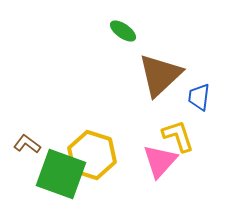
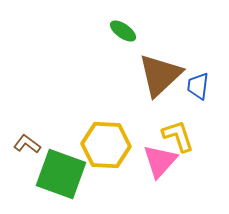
blue trapezoid: moved 1 px left, 11 px up
yellow hexagon: moved 14 px right, 10 px up; rotated 15 degrees counterclockwise
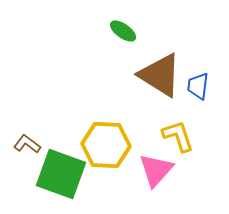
brown triangle: rotated 45 degrees counterclockwise
pink triangle: moved 4 px left, 9 px down
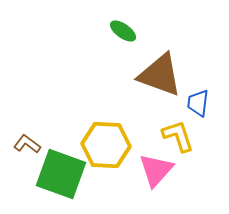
brown triangle: rotated 12 degrees counterclockwise
blue trapezoid: moved 17 px down
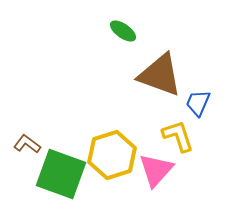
blue trapezoid: rotated 16 degrees clockwise
yellow hexagon: moved 6 px right, 10 px down; rotated 21 degrees counterclockwise
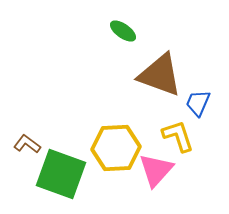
yellow hexagon: moved 4 px right, 7 px up; rotated 15 degrees clockwise
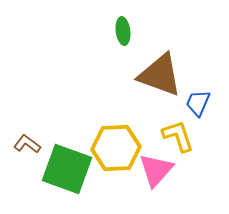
green ellipse: rotated 48 degrees clockwise
green square: moved 6 px right, 5 px up
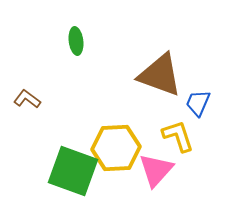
green ellipse: moved 47 px left, 10 px down
brown L-shape: moved 45 px up
green square: moved 6 px right, 2 px down
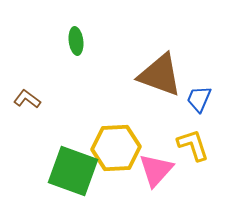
blue trapezoid: moved 1 px right, 4 px up
yellow L-shape: moved 15 px right, 9 px down
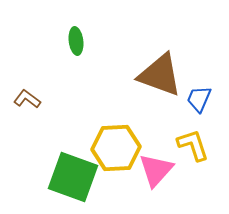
green square: moved 6 px down
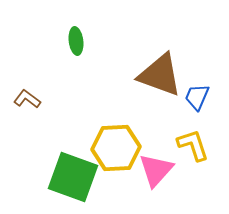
blue trapezoid: moved 2 px left, 2 px up
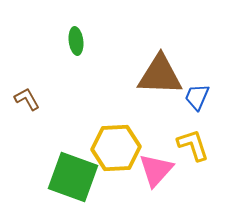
brown triangle: rotated 18 degrees counterclockwise
brown L-shape: rotated 24 degrees clockwise
